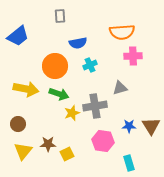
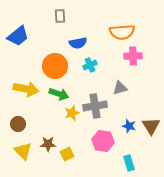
blue star: rotated 16 degrees clockwise
yellow triangle: rotated 24 degrees counterclockwise
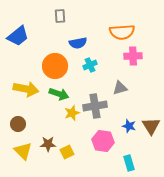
yellow square: moved 2 px up
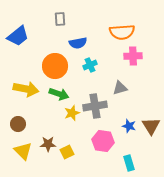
gray rectangle: moved 3 px down
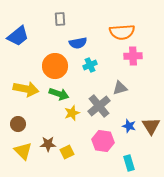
gray cross: moved 4 px right; rotated 30 degrees counterclockwise
